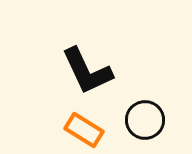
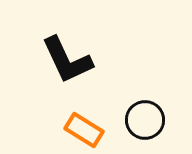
black L-shape: moved 20 px left, 11 px up
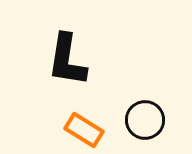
black L-shape: rotated 34 degrees clockwise
